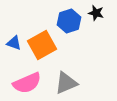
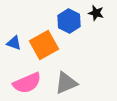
blue hexagon: rotated 15 degrees counterclockwise
orange square: moved 2 px right
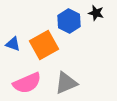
blue triangle: moved 1 px left, 1 px down
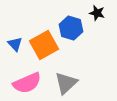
black star: moved 1 px right
blue hexagon: moved 2 px right, 7 px down; rotated 10 degrees counterclockwise
blue triangle: moved 2 px right; rotated 28 degrees clockwise
gray triangle: rotated 20 degrees counterclockwise
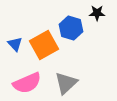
black star: rotated 14 degrees counterclockwise
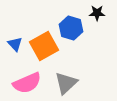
orange square: moved 1 px down
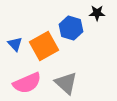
gray triangle: rotated 35 degrees counterclockwise
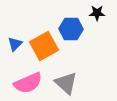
blue hexagon: moved 1 px down; rotated 15 degrees counterclockwise
blue triangle: rotated 28 degrees clockwise
pink semicircle: moved 1 px right
